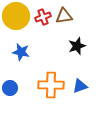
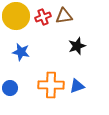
blue triangle: moved 3 px left
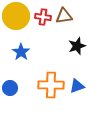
red cross: rotated 28 degrees clockwise
blue star: rotated 24 degrees clockwise
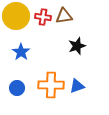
blue circle: moved 7 px right
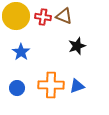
brown triangle: rotated 30 degrees clockwise
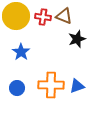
black star: moved 7 px up
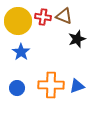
yellow circle: moved 2 px right, 5 px down
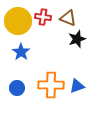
brown triangle: moved 4 px right, 2 px down
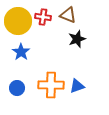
brown triangle: moved 3 px up
